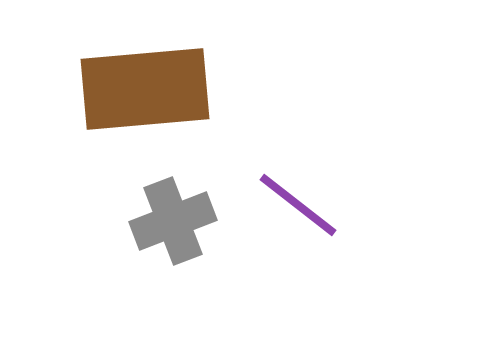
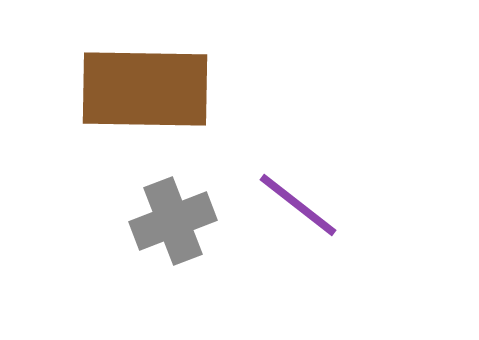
brown rectangle: rotated 6 degrees clockwise
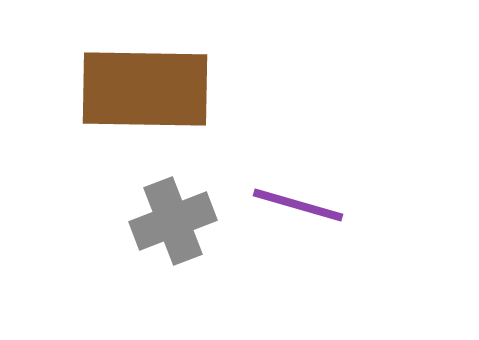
purple line: rotated 22 degrees counterclockwise
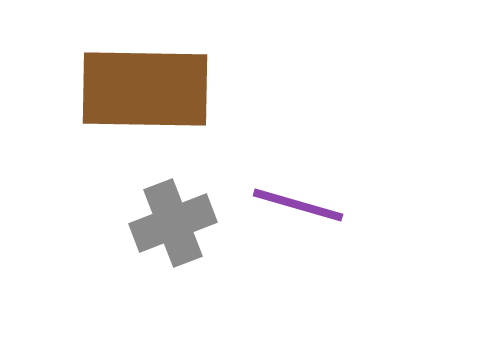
gray cross: moved 2 px down
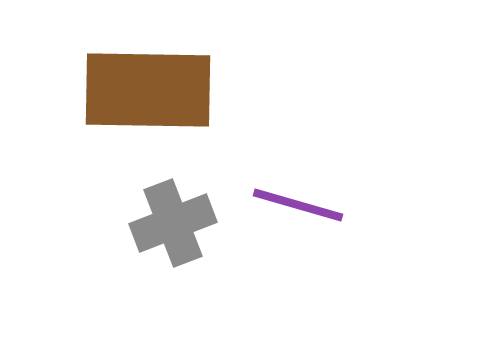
brown rectangle: moved 3 px right, 1 px down
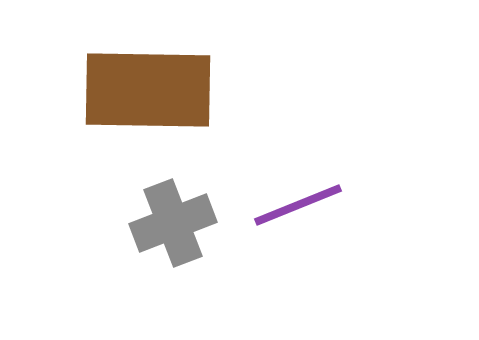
purple line: rotated 38 degrees counterclockwise
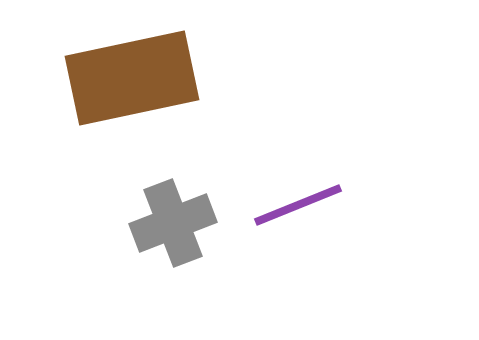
brown rectangle: moved 16 px left, 12 px up; rotated 13 degrees counterclockwise
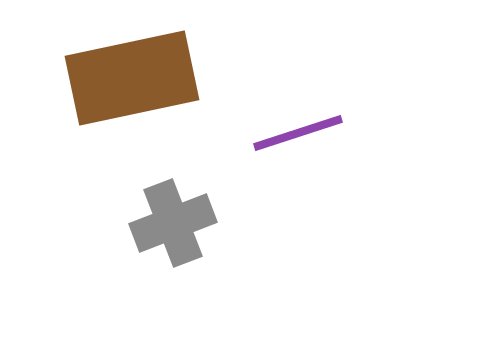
purple line: moved 72 px up; rotated 4 degrees clockwise
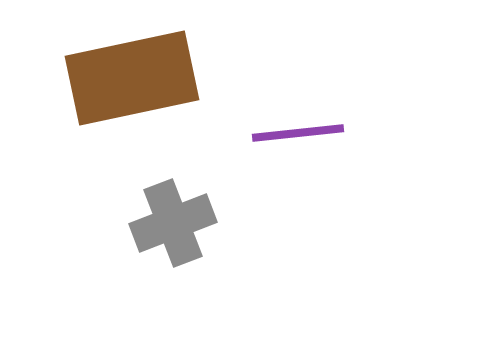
purple line: rotated 12 degrees clockwise
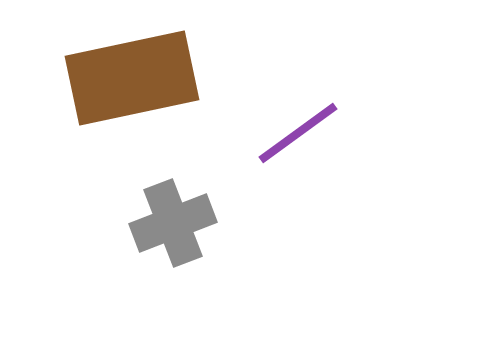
purple line: rotated 30 degrees counterclockwise
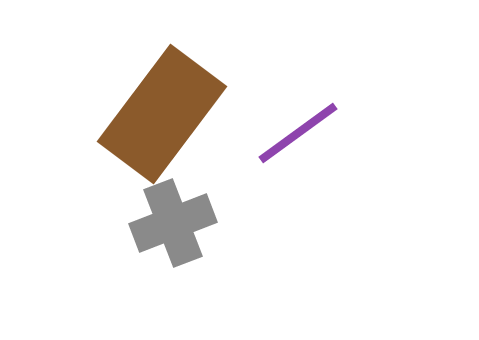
brown rectangle: moved 30 px right, 36 px down; rotated 41 degrees counterclockwise
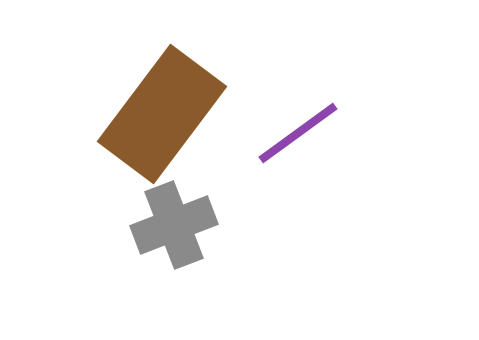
gray cross: moved 1 px right, 2 px down
